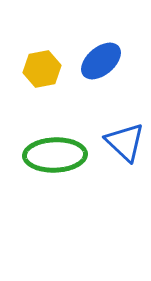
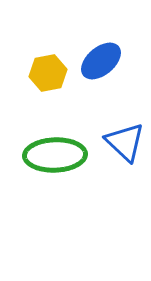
yellow hexagon: moved 6 px right, 4 px down
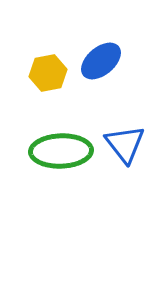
blue triangle: moved 2 px down; rotated 9 degrees clockwise
green ellipse: moved 6 px right, 4 px up
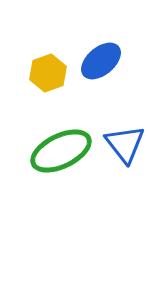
yellow hexagon: rotated 9 degrees counterclockwise
green ellipse: rotated 24 degrees counterclockwise
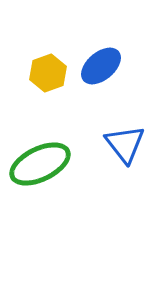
blue ellipse: moved 5 px down
green ellipse: moved 21 px left, 13 px down
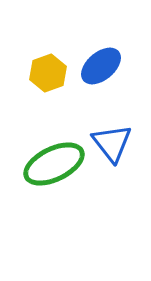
blue triangle: moved 13 px left, 1 px up
green ellipse: moved 14 px right
